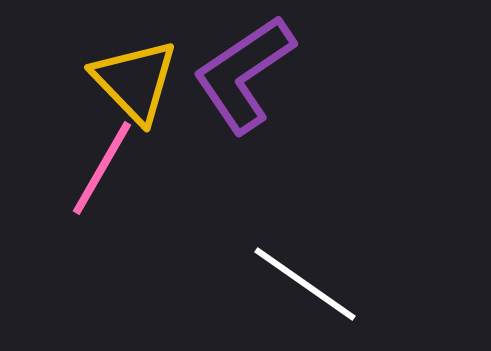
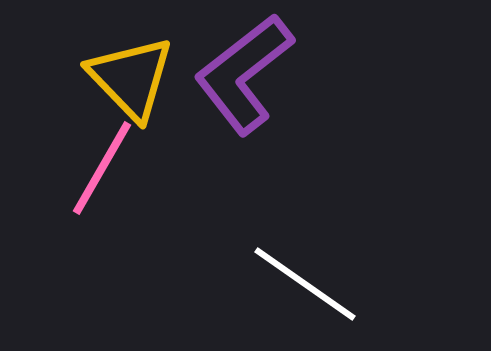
purple L-shape: rotated 4 degrees counterclockwise
yellow triangle: moved 4 px left, 3 px up
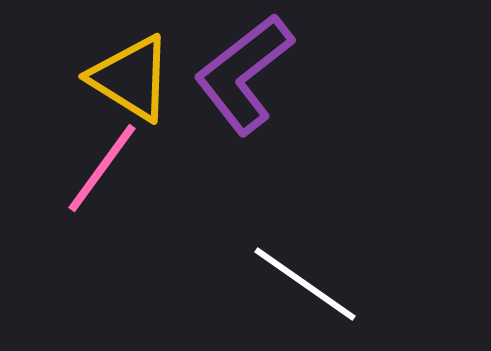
yellow triangle: rotated 14 degrees counterclockwise
pink line: rotated 6 degrees clockwise
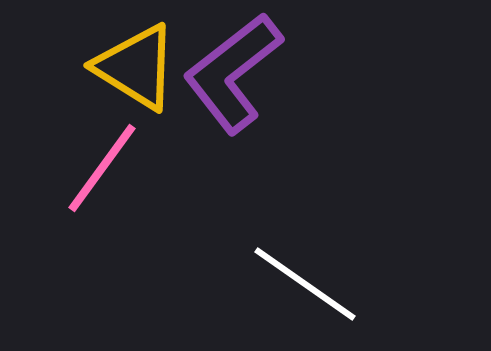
purple L-shape: moved 11 px left, 1 px up
yellow triangle: moved 5 px right, 11 px up
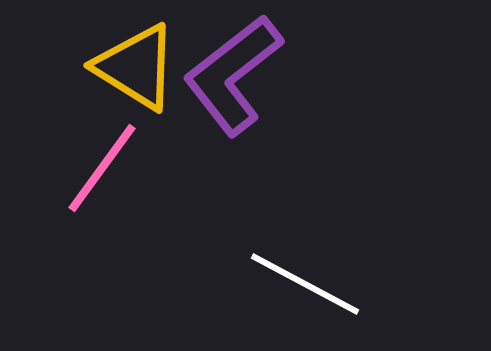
purple L-shape: moved 2 px down
white line: rotated 7 degrees counterclockwise
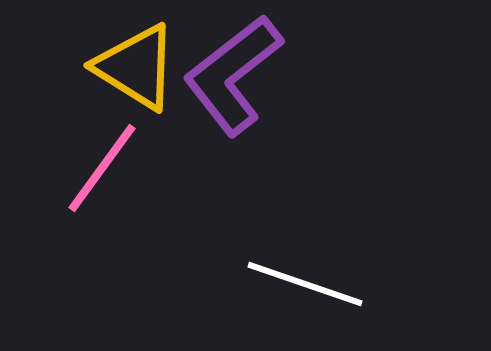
white line: rotated 9 degrees counterclockwise
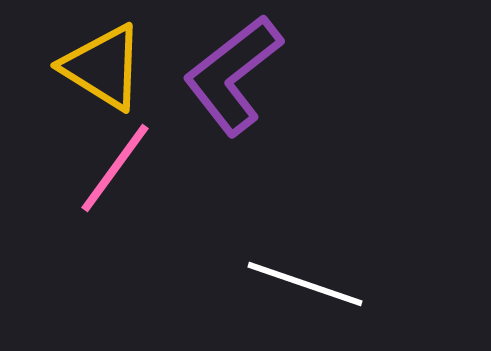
yellow triangle: moved 33 px left
pink line: moved 13 px right
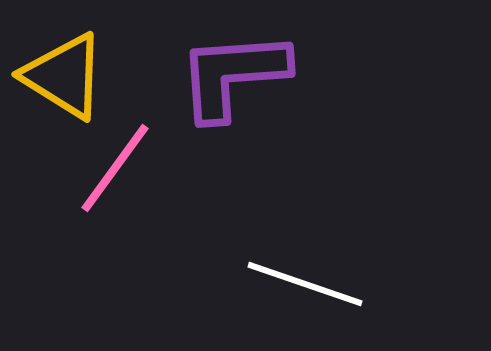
yellow triangle: moved 39 px left, 9 px down
purple L-shape: rotated 34 degrees clockwise
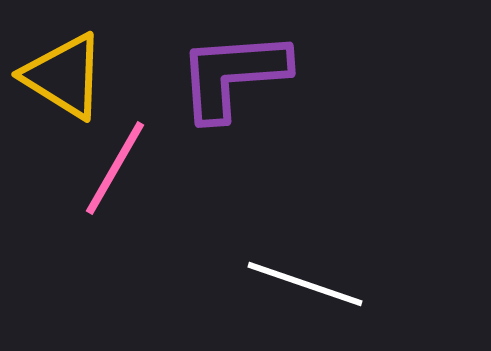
pink line: rotated 6 degrees counterclockwise
